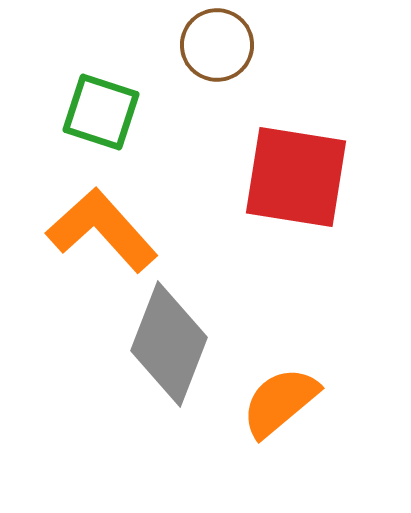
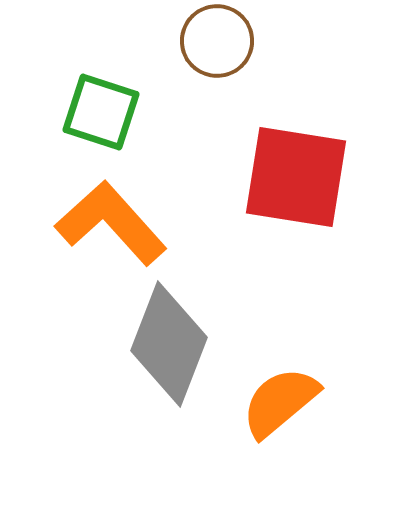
brown circle: moved 4 px up
orange L-shape: moved 9 px right, 7 px up
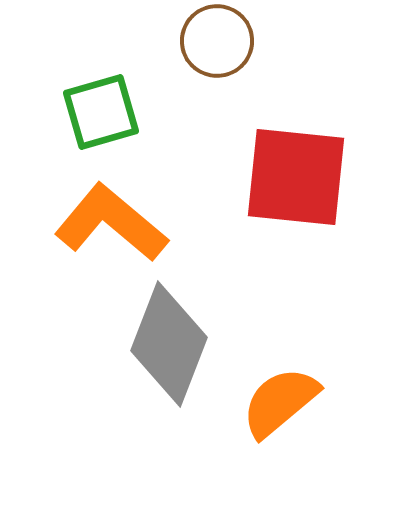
green square: rotated 34 degrees counterclockwise
red square: rotated 3 degrees counterclockwise
orange L-shape: rotated 8 degrees counterclockwise
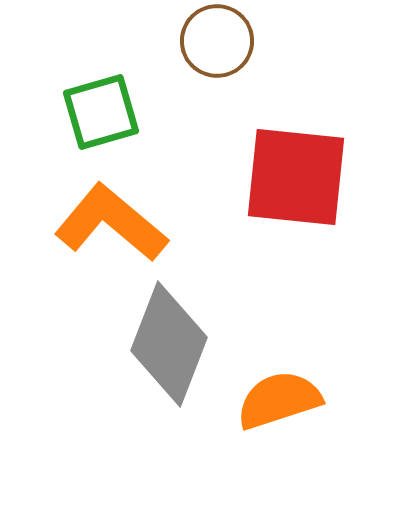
orange semicircle: moved 1 px left, 2 px up; rotated 22 degrees clockwise
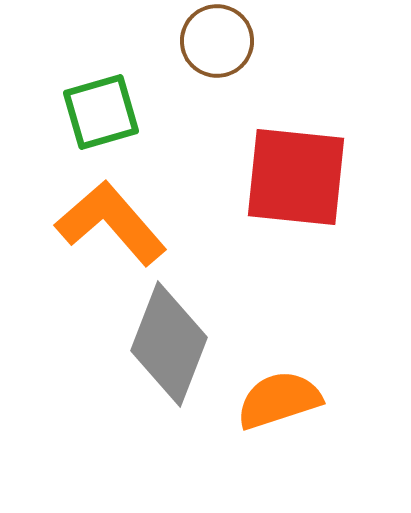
orange L-shape: rotated 9 degrees clockwise
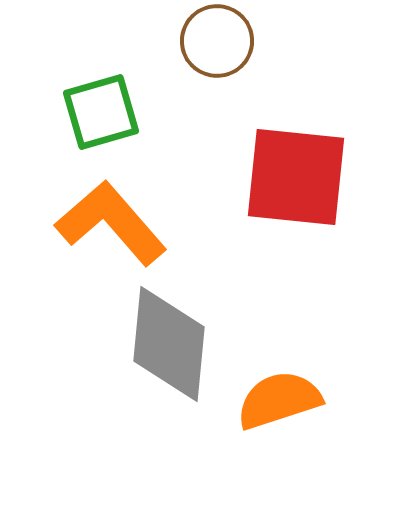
gray diamond: rotated 16 degrees counterclockwise
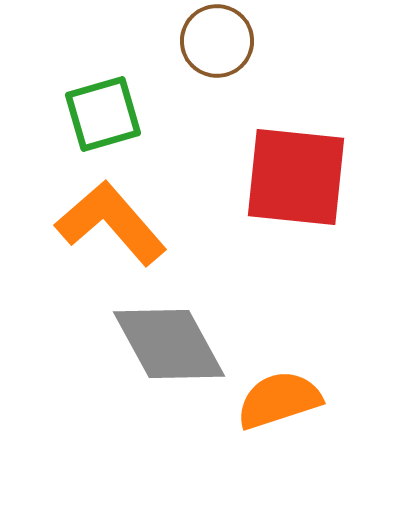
green square: moved 2 px right, 2 px down
gray diamond: rotated 34 degrees counterclockwise
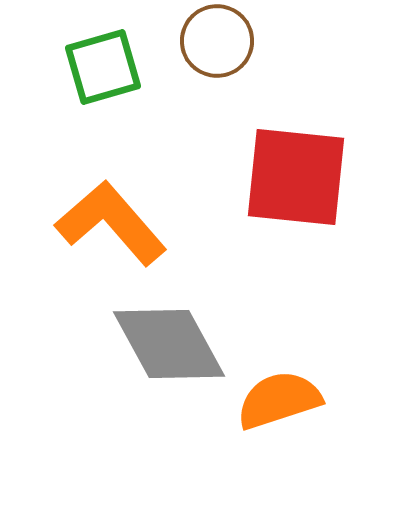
green square: moved 47 px up
